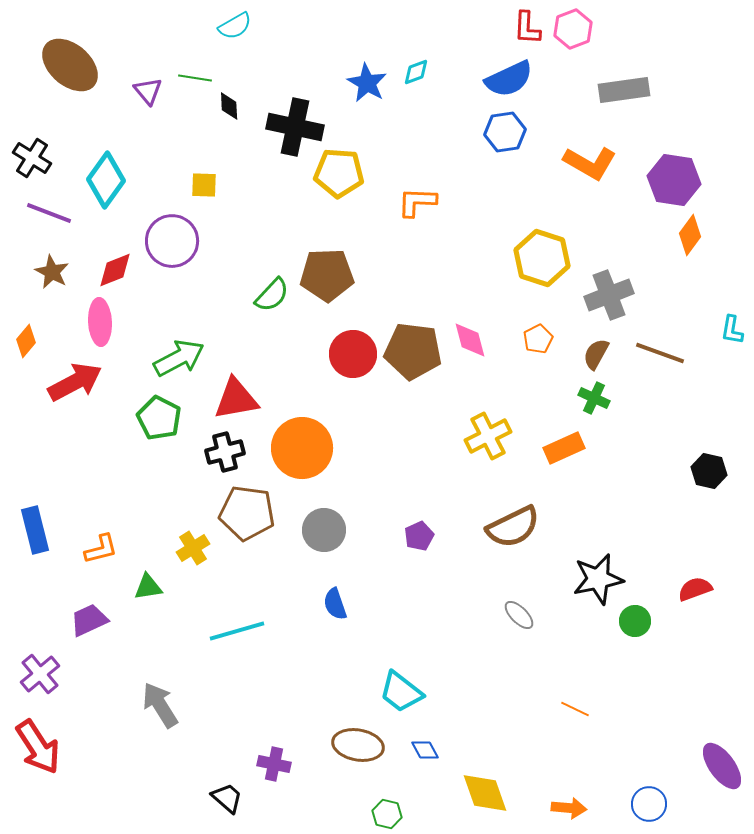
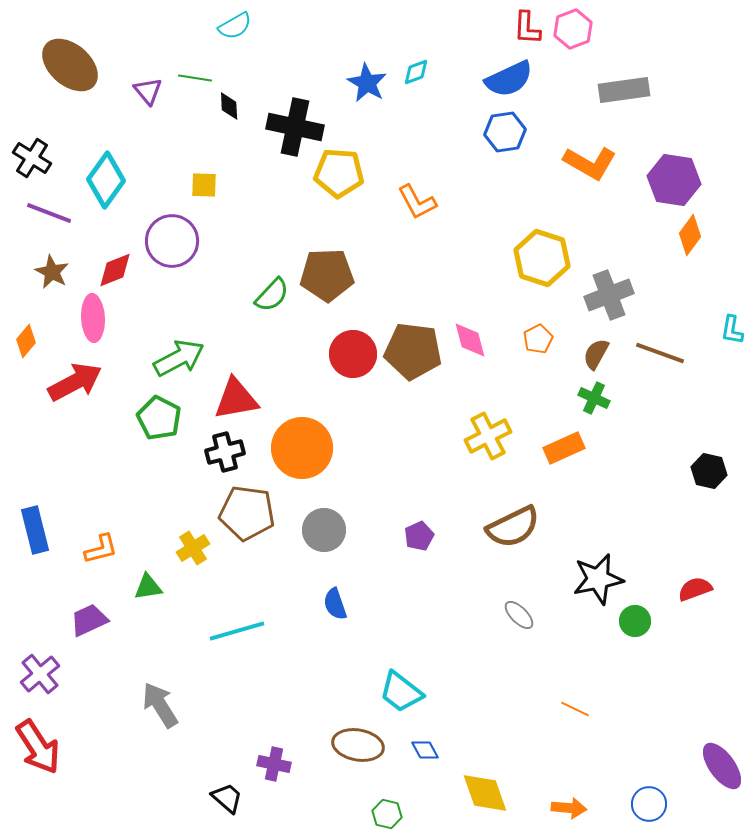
orange L-shape at (417, 202): rotated 120 degrees counterclockwise
pink ellipse at (100, 322): moved 7 px left, 4 px up
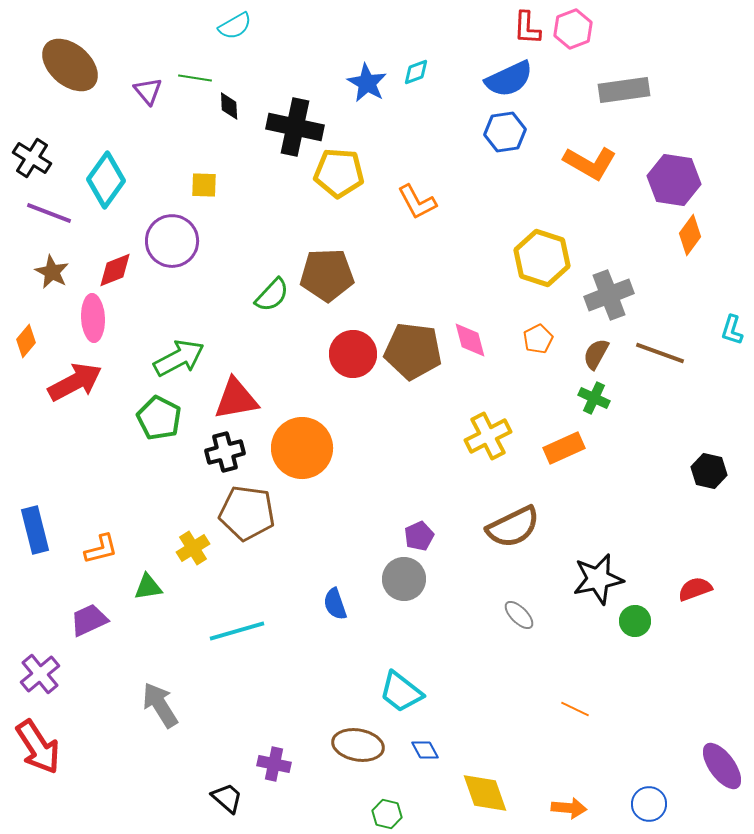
cyan L-shape at (732, 330): rotated 8 degrees clockwise
gray circle at (324, 530): moved 80 px right, 49 px down
